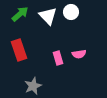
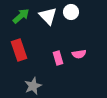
green arrow: moved 1 px right, 2 px down
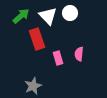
white circle: moved 1 px left, 1 px down
red rectangle: moved 18 px right, 11 px up
pink semicircle: rotated 104 degrees clockwise
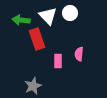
green arrow: moved 4 px down; rotated 132 degrees counterclockwise
pink rectangle: moved 3 px down; rotated 16 degrees clockwise
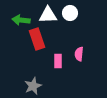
white triangle: moved 1 px up; rotated 48 degrees counterclockwise
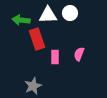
pink semicircle: rotated 16 degrees clockwise
pink rectangle: moved 3 px left, 4 px up
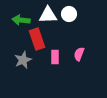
white circle: moved 1 px left, 1 px down
gray star: moved 10 px left, 26 px up
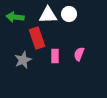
green arrow: moved 6 px left, 3 px up
red rectangle: moved 1 px up
pink rectangle: moved 1 px up
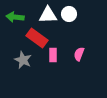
red rectangle: rotated 35 degrees counterclockwise
pink rectangle: moved 2 px left, 1 px up
gray star: rotated 24 degrees counterclockwise
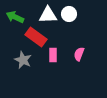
green arrow: rotated 18 degrees clockwise
red rectangle: moved 1 px left, 1 px up
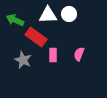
green arrow: moved 3 px down
